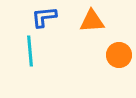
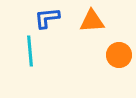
blue L-shape: moved 3 px right, 1 px down
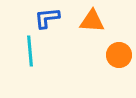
orange triangle: rotated 8 degrees clockwise
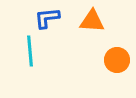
orange circle: moved 2 px left, 5 px down
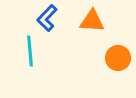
blue L-shape: rotated 40 degrees counterclockwise
orange circle: moved 1 px right, 2 px up
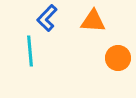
orange triangle: moved 1 px right
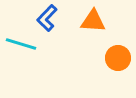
cyan line: moved 9 px left, 7 px up; rotated 68 degrees counterclockwise
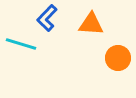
orange triangle: moved 2 px left, 3 px down
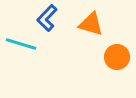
orange triangle: rotated 12 degrees clockwise
orange circle: moved 1 px left, 1 px up
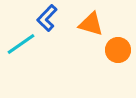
cyan line: rotated 52 degrees counterclockwise
orange circle: moved 1 px right, 7 px up
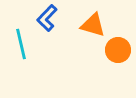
orange triangle: moved 2 px right, 1 px down
cyan line: rotated 68 degrees counterclockwise
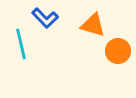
blue L-shape: moved 2 px left; rotated 88 degrees counterclockwise
orange circle: moved 1 px down
